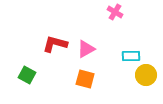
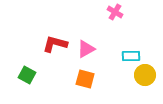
yellow circle: moved 1 px left
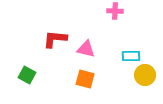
pink cross: moved 1 px up; rotated 28 degrees counterclockwise
red L-shape: moved 5 px up; rotated 10 degrees counterclockwise
pink triangle: rotated 42 degrees clockwise
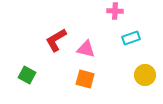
red L-shape: moved 1 px right, 1 px down; rotated 35 degrees counterclockwise
cyan rectangle: moved 18 px up; rotated 18 degrees counterclockwise
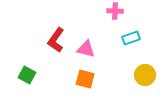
red L-shape: rotated 25 degrees counterclockwise
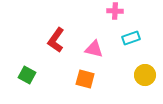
pink triangle: moved 8 px right
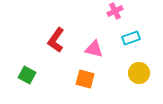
pink cross: rotated 28 degrees counterclockwise
yellow circle: moved 6 px left, 2 px up
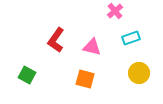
pink cross: rotated 14 degrees counterclockwise
pink triangle: moved 2 px left, 2 px up
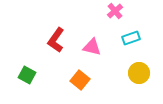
orange square: moved 5 px left, 1 px down; rotated 24 degrees clockwise
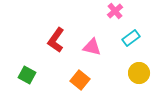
cyan rectangle: rotated 18 degrees counterclockwise
